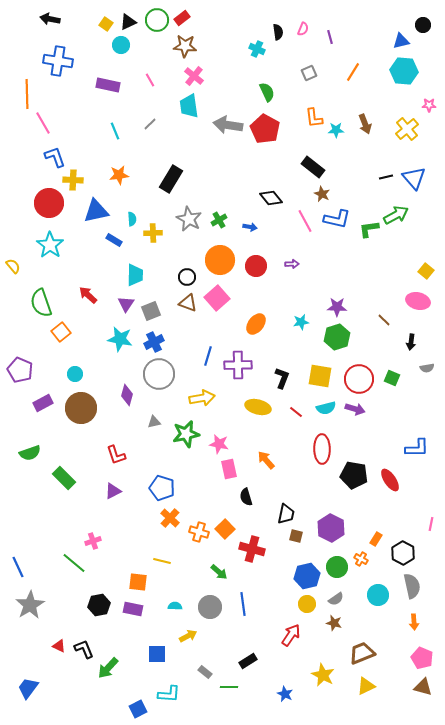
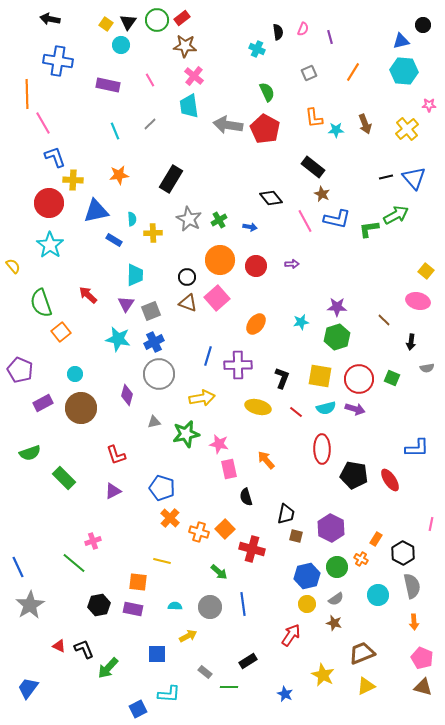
black triangle at (128, 22): rotated 30 degrees counterclockwise
cyan star at (120, 339): moved 2 px left
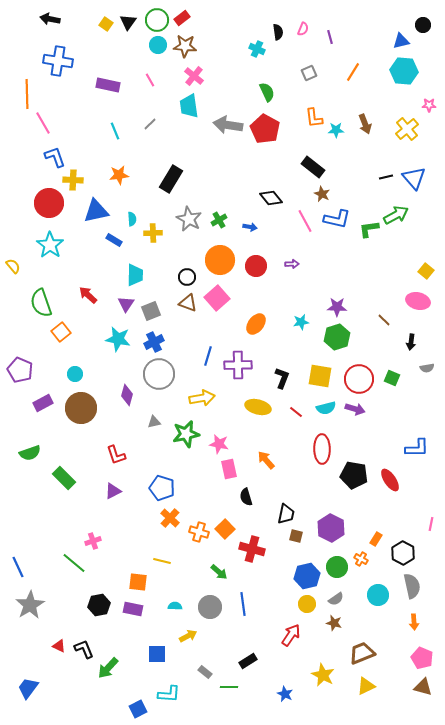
cyan circle at (121, 45): moved 37 px right
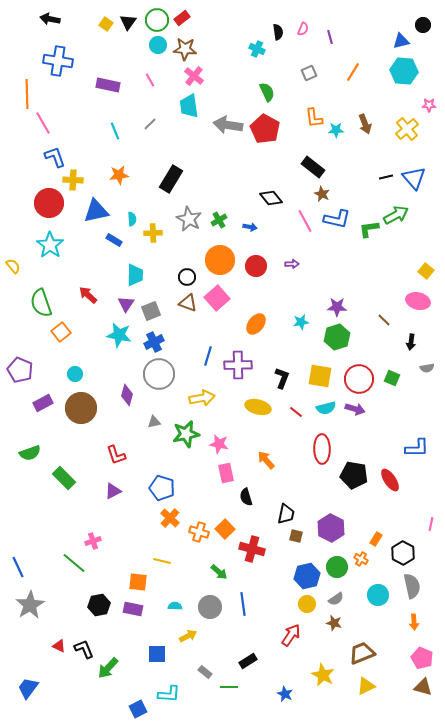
brown star at (185, 46): moved 3 px down
cyan star at (118, 339): moved 1 px right, 4 px up
pink rectangle at (229, 469): moved 3 px left, 4 px down
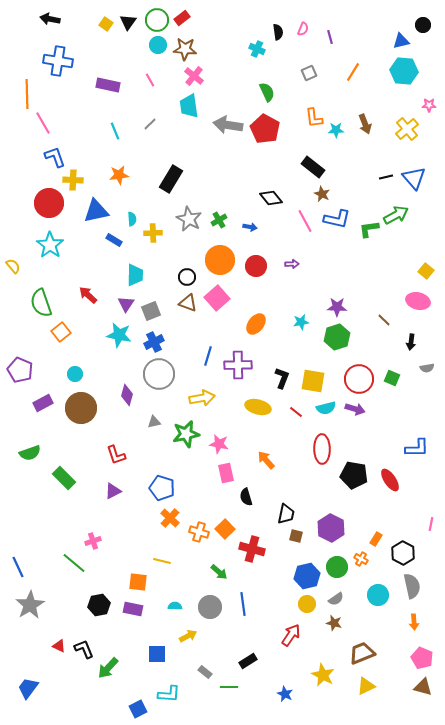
yellow square at (320, 376): moved 7 px left, 5 px down
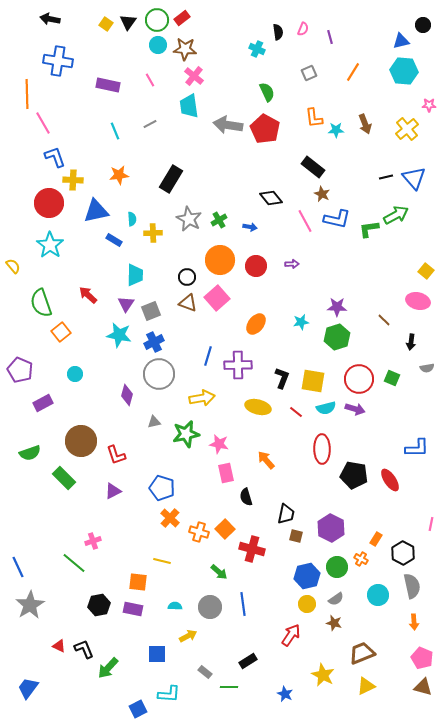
gray line at (150, 124): rotated 16 degrees clockwise
brown circle at (81, 408): moved 33 px down
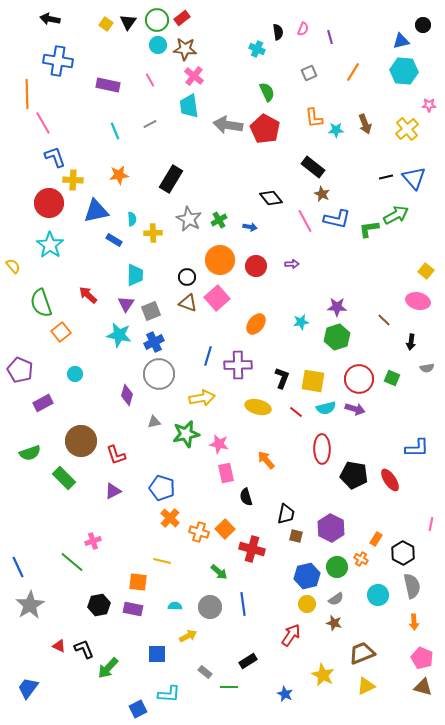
green line at (74, 563): moved 2 px left, 1 px up
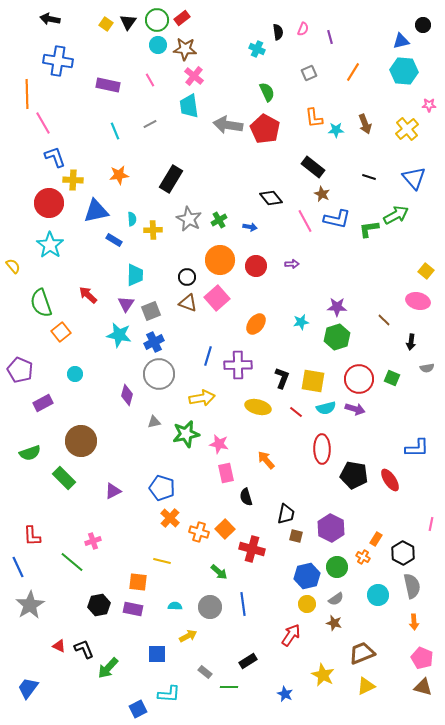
black line at (386, 177): moved 17 px left; rotated 32 degrees clockwise
yellow cross at (153, 233): moved 3 px up
red L-shape at (116, 455): moved 84 px left, 81 px down; rotated 15 degrees clockwise
orange cross at (361, 559): moved 2 px right, 2 px up
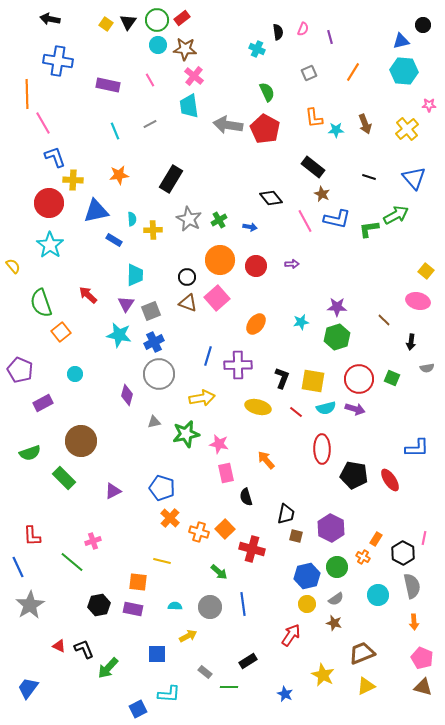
pink line at (431, 524): moved 7 px left, 14 px down
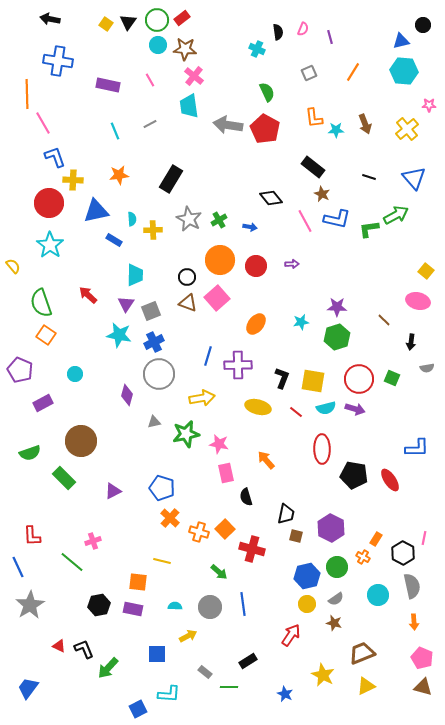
orange square at (61, 332): moved 15 px left, 3 px down; rotated 18 degrees counterclockwise
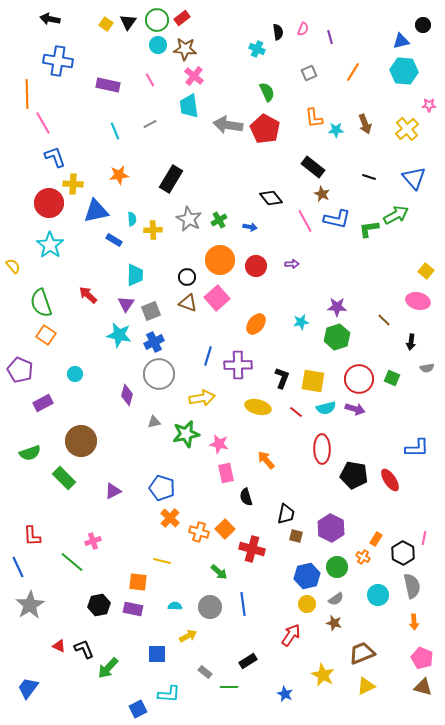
yellow cross at (73, 180): moved 4 px down
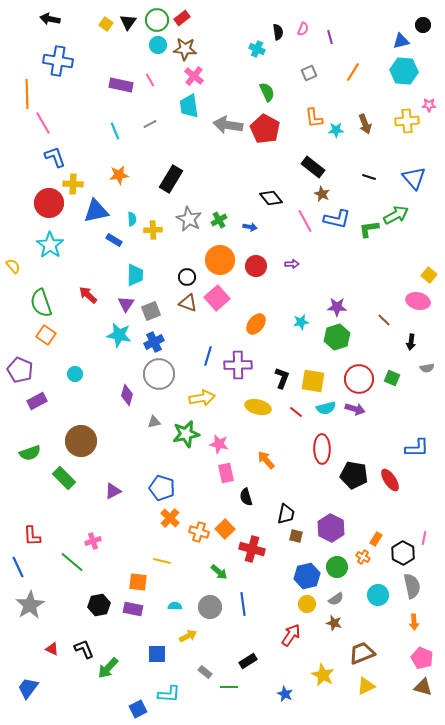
purple rectangle at (108, 85): moved 13 px right
yellow cross at (407, 129): moved 8 px up; rotated 35 degrees clockwise
yellow square at (426, 271): moved 3 px right, 4 px down
purple rectangle at (43, 403): moved 6 px left, 2 px up
red triangle at (59, 646): moved 7 px left, 3 px down
